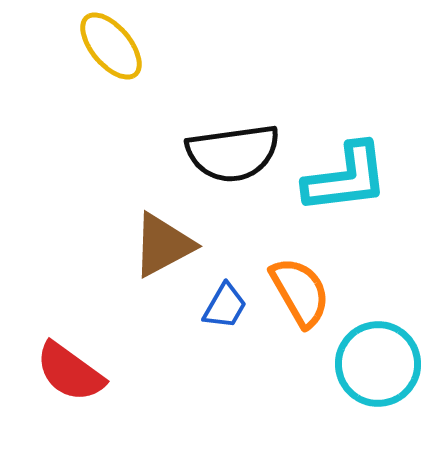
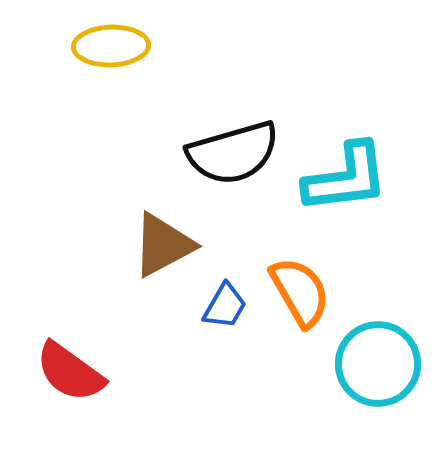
yellow ellipse: rotated 52 degrees counterclockwise
black semicircle: rotated 8 degrees counterclockwise
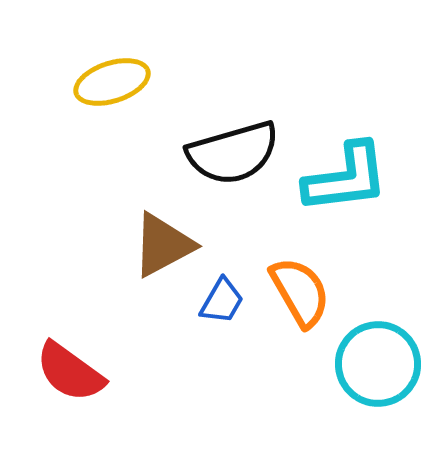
yellow ellipse: moved 1 px right, 36 px down; rotated 16 degrees counterclockwise
blue trapezoid: moved 3 px left, 5 px up
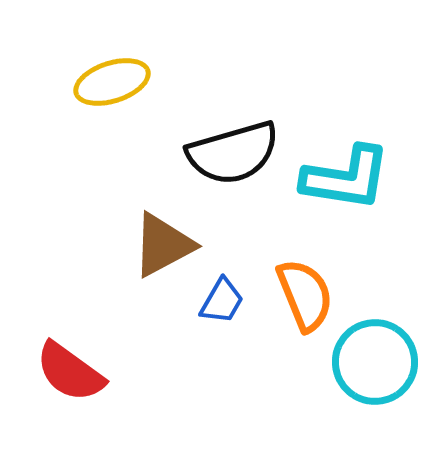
cyan L-shape: rotated 16 degrees clockwise
orange semicircle: moved 5 px right, 3 px down; rotated 8 degrees clockwise
cyan circle: moved 3 px left, 2 px up
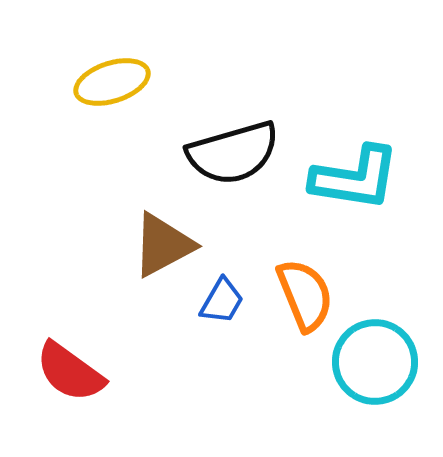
cyan L-shape: moved 9 px right
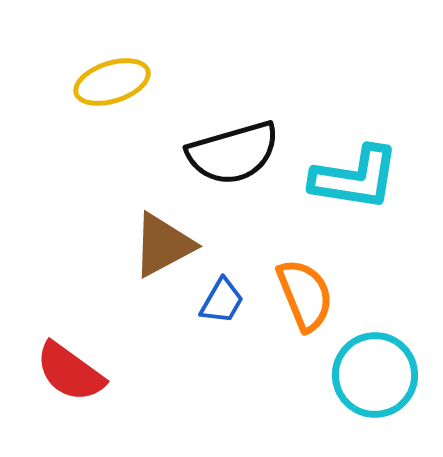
cyan circle: moved 13 px down
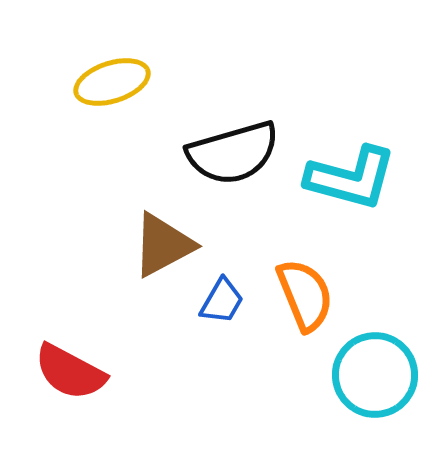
cyan L-shape: moved 4 px left; rotated 6 degrees clockwise
red semicircle: rotated 8 degrees counterclockwise
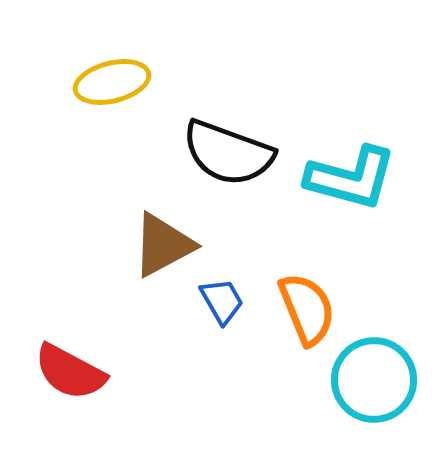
yellow ellipse: rotated 4 degrees clockwise
black semicircle: moved 5 px left; rotated 36 degrees clockwise
orange semicircle: moved 2 px right, 14 px down
blue trapezoid: rotated 60 degrees counterclockwise
cyan circle: moved 1 px left, 5 px down
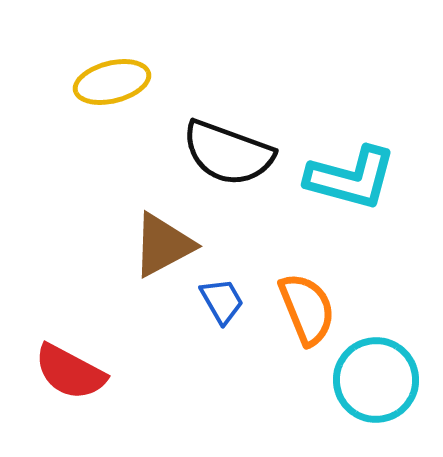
cyan circle: moved 2 px right
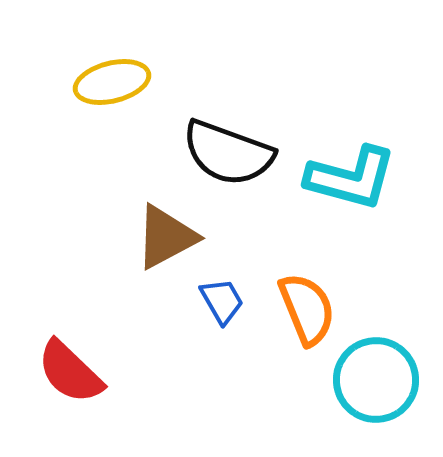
brown triangle: moved 3 px right, 8 px up
red semicircle: rotated 16 degrees clockwise
